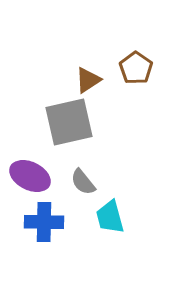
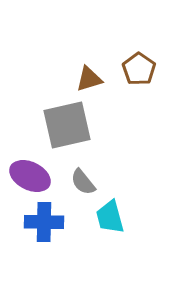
brown pentagon: moved 3 px right, 1 px down
brown triangle: moved 1 px right, 1 px up; rotated 16 degrees clockwise
gray square: moved 2 px left, 3 px down
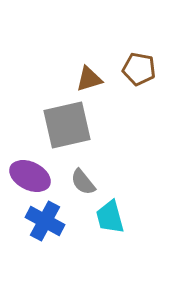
brown pentagon: rotated 24 degrees counterclockwise
blue cross: moved 1 px right, 1 px up; rotated 27 degrees clockwise
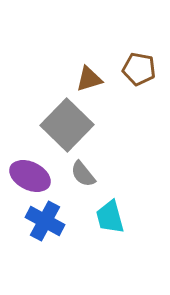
gray square: rotated 33 degrees counterclockwise
gray semicircle: moved 8 px up
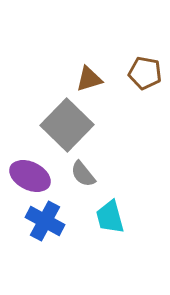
brown pentagon: moved 6 px right, 4 px down
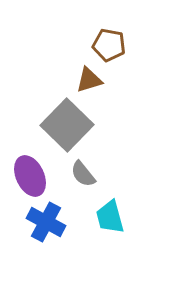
brown pentagon: moved 36 px left, 28 px up
brown triangle: moved 1 px down
purple ellipse: rotated 39 degrees clockwise
blue cross: moved 1 px right, 1 px down
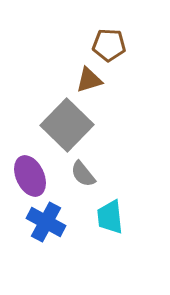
brown pentagon: rotated 8 degrees counterclockwise
cyan trapezoid: rotated 9 degrees clockwise
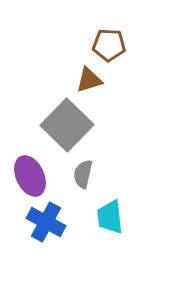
gray semicircle: rotated 52 degrees clockwise
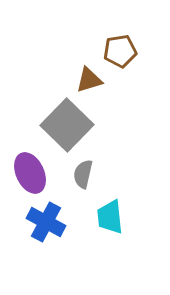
brown pentagon: moved 11 px right, 6 px down; rotated 12 degrees counterclockwise
purple ellipse: moved 3 px up
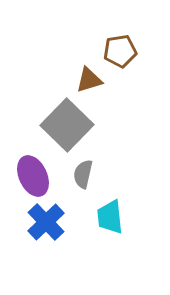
purple ellipse: moved 3 px right, 3 px down
blue cross: rotated 18 degrees clockwise
